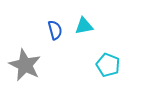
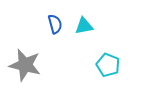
blue semicircle: moved 6 px up
gray star: rotated 12 degrees counterclockwise
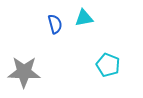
cyan triangle: moved 8 px up
gray star: moved 1 px left, 7 px down; rotated 12 degrees counterclockwise
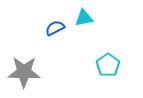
blue semicircle: moved 4 px down; rotated 102 degrees counterclockwise
cyan pentagon: rotated 15 degrees clockwise
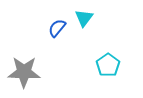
cyan triangle: rotated 42 degrees counterclockwise
blue semicircle: moved 2 px right; rotated 24 degrees counterclockwise
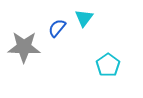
gray star: moved 25 px up
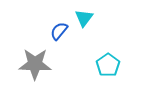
blue semicircle: moved 2 px right, 3 px down
gray star: moved 11 px right, 17 px down
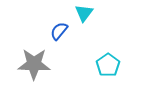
cyan triangle: moved 5 px up
gray star: moved 1 px left
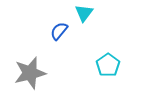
gray star: moved 4 px left, 9 px down; rotated 16 degrees counterclockwise
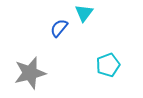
blue semicircle: moved 3 px up
cyan pentagon: rotated 15 degrees clockwise
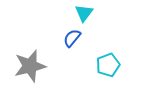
blue semicircle: moved 13 px right, 10 px down
gray star: moved 7 px up
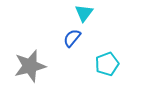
cyan pentagon: moved 1 px left, 1 px up
